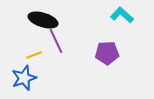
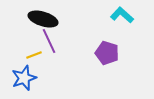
black ellipse: moved 1 px up
purple line: moved 7 px left
purple pentagon: rotated 20 degrees clockwise
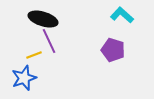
purple pentagon: moved 6 px right, 3 px up
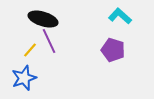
cyan L-shape: moved 2 px left, 1 px down
yellow line: moved 4 px left, 5 px up; rotated 28 degrees counterclockwise
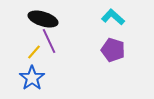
cyan L-shape: moved 7 px left, 1 px down
yellow line: moved 4 px right, 2 px down
blue star: moved 8 px right; rotated 15 degrees counterclockwise
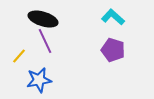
purple line: moved 4 px left
yellow line: moved 15 px left, 4 px down
blue star: moved 7 px right, 2 px down; rotated 25 degrees clockwise
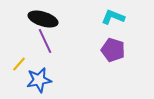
cyan L-shape: rotated 20 degrees counterclockwise
yellow line: moved 8 px down
